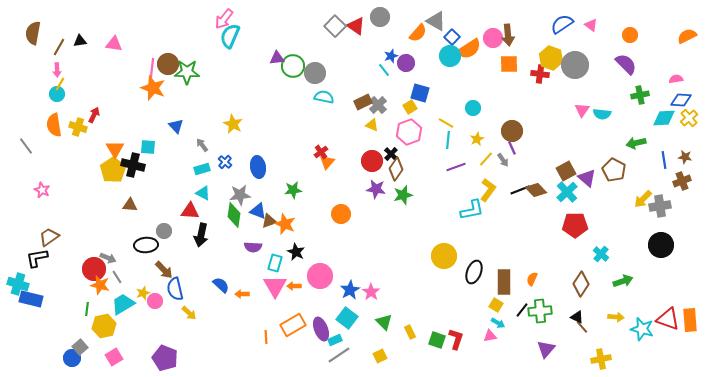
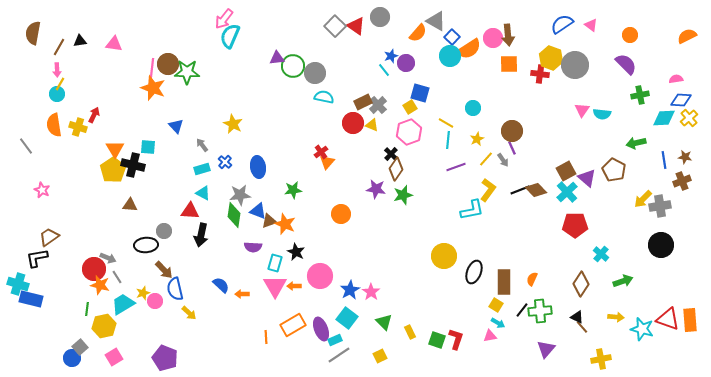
red circle at (372, 161): moved 19 px left, 38 px up
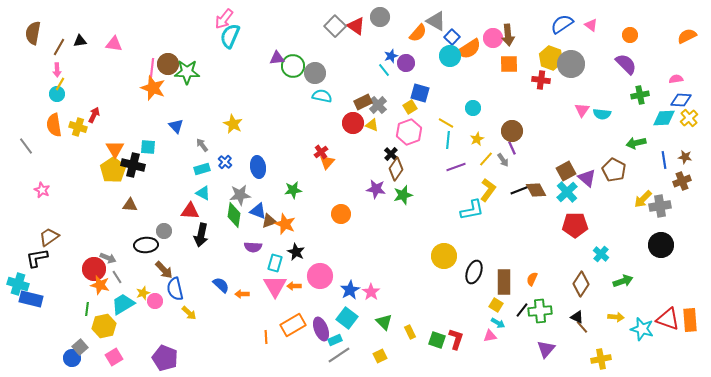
gray circle at (575, 65): moved 4 px left, 1 px up
red cross at (540, 74): moved 1 px right, 6 px down
cyan semicircle at (324, 97): moved 2 px left, 1 px up
brown diamond at (536, 190): rotated 15 degrees clockwise
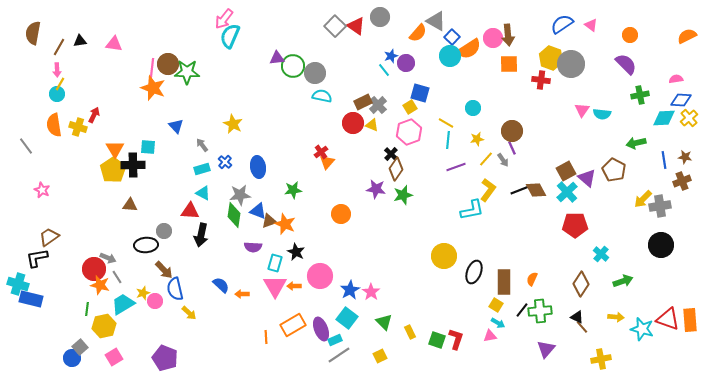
yellow star at (477, 139): rotated 16 degrees clockwise
black cross at (133, 165): rotated 15 degrees counterclockwise
